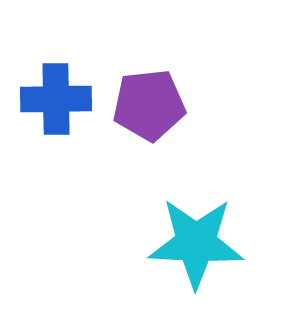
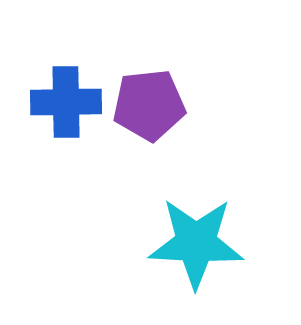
blue cross: moved 10 px right, 3 px down
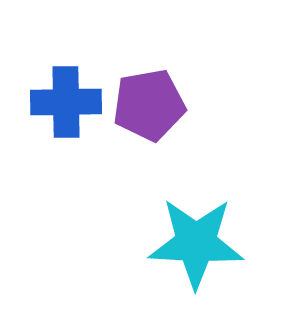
purple pentagon: rotated 4 degrees counterclockwise
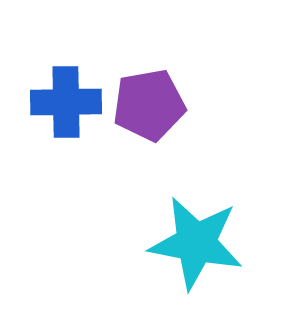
cyan star: rotated 8 degrees clockwise
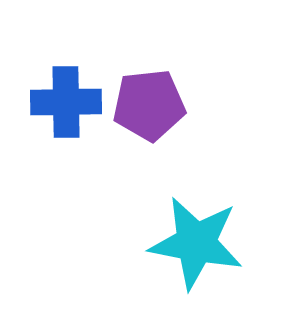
purple pentagon: rotated 4 degrees clockwise
